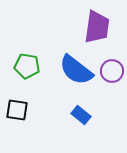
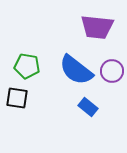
purple trapezoid: rotated 88 degrees clockwise
black square: moved 12 px up
blue rectangle: moved 7 px right, 8 px up
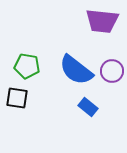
purple trapezoid: moved 5 px right, 6 px up
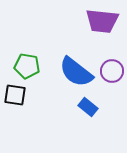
blue semicircle: moved 2 px down
black square: moved 2 px left, 3 px up
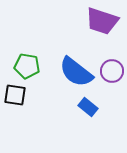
purple trapezoid: rotated 12 degrees clockwise
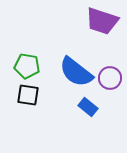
purple circle: moved 2 px left, 7 px down
black square: moved 13 px right
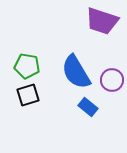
blue semicircle: rotated 21 degrees clockwise
purple circle: moved 2 px right, 2 px down
black square: rotated 25 degrees counterclockwise
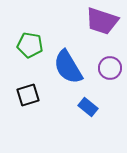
green pentagon: moved 3 px right, 21 px up
blue semicircle: moved 8 px left, 5 px up
purple circle: moved 2 px left, 12 px up
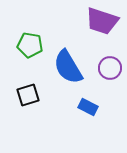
blue rectangle: rotated 12 degrees counterclockwise
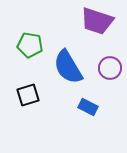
purple trapezoid: moved 5 px left
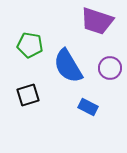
blue semicircle: moved 1 px up
